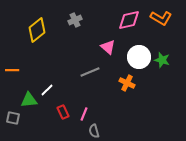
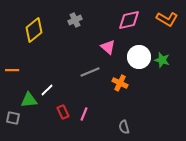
orange L-shape: moved 6 px right, 1 px down
yellow diamond: moved 3 px left
orange cross: moved 7 px left
gray semicircle: moved 30 px right, 4 px up
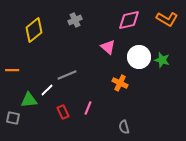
gray line: moved 23 px left, 3 px down
pink line: moved 4 px right, 6 px up
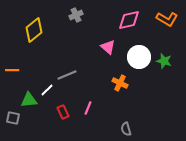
gray cross: moved 1 px right, 5 px up
green star: moved 2 px right, 1 px down
gray semicircle: moved 2 px right, 2 px down
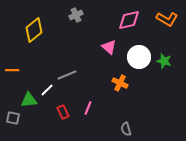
pink triangle: moved 1 px right
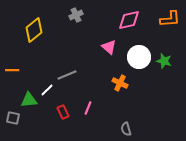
orange L-shape: moved 3 px right; rotated 35 degrees counterclockwise
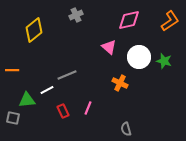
orange L-shape: moved 2 px down; rotated 30 degrees counterclockwise
white line: rotated 16 degrees clockwise
green triangle: moved 2 px left
red rectangle: moved 1 px up
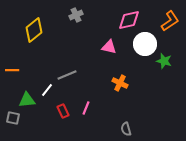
pink triangle: rotated 28 degrees counterclockwise
white circle: moved 6 px right, 13 px up
white line: rotated 24 degrees counterclockwise
pink line: moved 2 px left
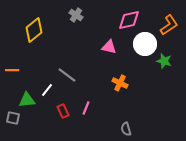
gray cross: rotated 32 degrees counterclockwise
orange L-shape: moved 1 px left, 4 px down
gray line: rotated 60 degrees clockwise
